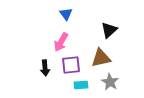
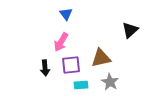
black triangle: moved 21 px right
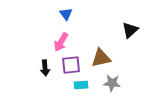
gray star: moved 2 px right, 1 px down; rotated 24 degrees counterclockwise
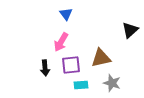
gray star: rotated 12 degrees clockwise
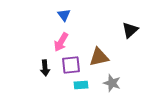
blue triangle: moved 2 px left, 1 px down
brown triangle: moved 2 px left, 1 px up
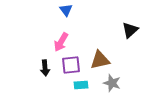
blue triangle: moved 2 px right, 5 px up
brown triangle: moved 1 px right, 3 px down
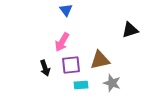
black triangle: rotated 24 degrees clockwise
pink arrow: moved 1 px right
black arrow: rotated 14 degrees counterclockwise
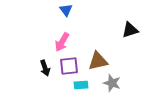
brown triangle: moved 2 px left, 1 px down
purple square: moved 2 px left, 1 px down
